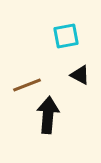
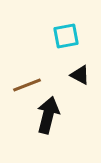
black arrow: rotated 9 degrees clockwise
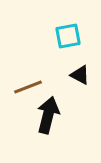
cyan square: moved 2 px right
brown line: moved 1 px right, 2 px down
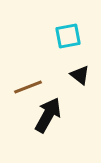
black triangle: rotated 10 degrees clockwise
black arrow: rotated 15 degrees clockwise
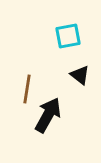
brown line: moved 1 px left, 2 px down; rotated 60 degrees counterclockwise
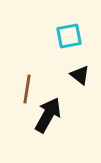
cyan square: moved 1 px right
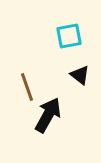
brown line: moved 2 px up; rotated 28 degrees counterclockwise
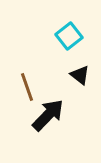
cyan square: rotated 28 degrees counterclockwise
black arrow: rotated 15 degrees clockwise
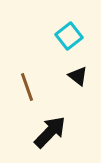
black triangle: moved 2 px left, 1 px down
black arrow: moved 2 px right, 17 px down
